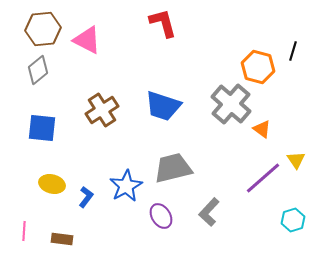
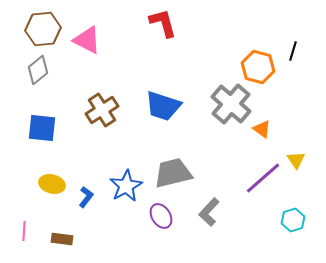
gray trapezoid: moved 5 px down
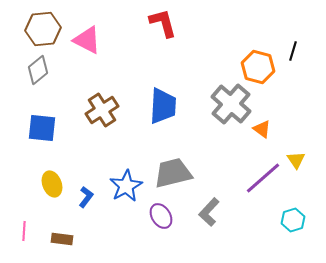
blue trapezoid: rotated 105 degrees counterclockwise
yellow ellipse: rotated 55 degrees clockwise
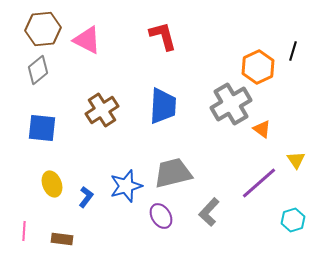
red L-shape: moved 13 px down
orange hexagon: rotated 20 degrees clockwise
gray cross: rotated 18 degrees clockwise
purple line: moved 4 px left, 5 px down
blue star: rotated 12 degrees clockwise
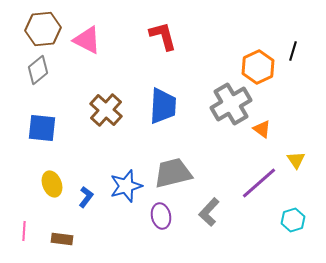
brown cross: moved 4 px right; rotated 16 degrees counterclockwise
purple ellipse: rotated 20 degrees clockwise
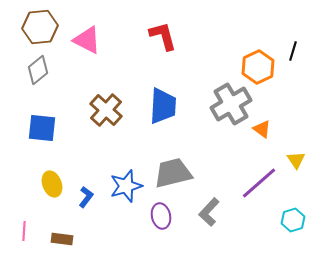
brown hexagon: moved 3 px left, 2 px up
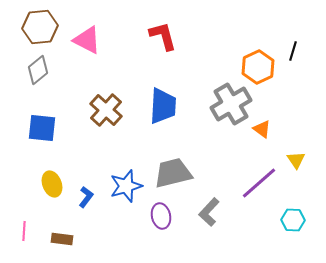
cyan hexagon: rotated 20 degrees clockwise
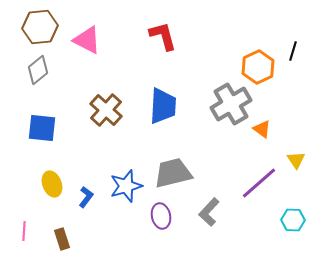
brown rectangle: rotated 65 degrees clockwise
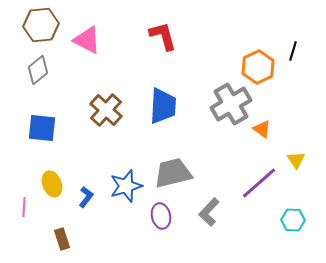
brown hexagon: moved 1 px right, 2 px up
pink line: moved 24 px up
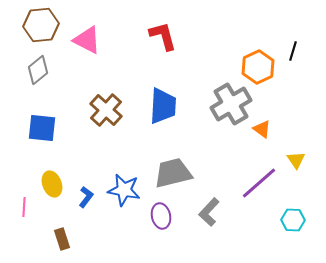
blue star: moved 2 px left, 4 px down; rotated 28 degrees clockwise
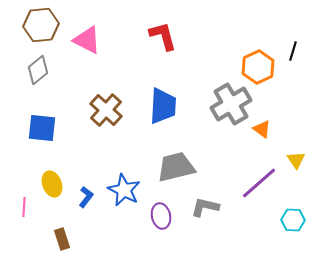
gray trapezoid: moved 3 px right, 6 px up
blue star: rotated 16 degrees clockwise
gray L-shape: moved 4 px left, 5 px up; rotated 60 degrees clockwise
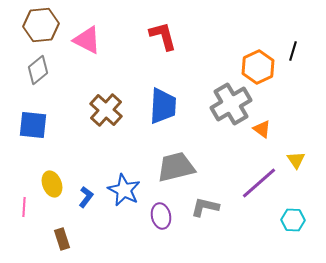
blue square: moved 9 px left, 3 px up
